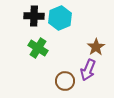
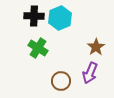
purple arrow: moved 2 px right, 3 px down
brown circle: moved 4 px left
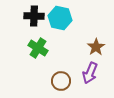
cyan hexagon: rotated 25 degrees counterclockwise
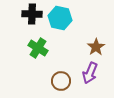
black cross: moved 2 px left, 2 px up
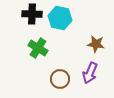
brown star: moved 3 px up; rotated 30 degrees counterclockwise
brown circle: moved 1 px left, 2 px up
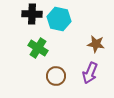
cyan hexagon: moved 1 px left, 1 px down
brown circle: moved 4 px left, 3 px up
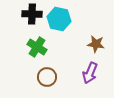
green cross: moved 1 px left, 1 px up
brown circle: moved 9 px left, 1 px down
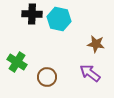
green cross: moved 20 px left, 15 px down
purple arrow: rotated 105 degrees clockwise
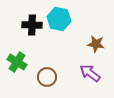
black cross: moved 11 px down
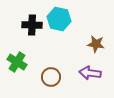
purple arrow: rotated 30 degrees counterclockwise
brown circle: moved 4 px right
